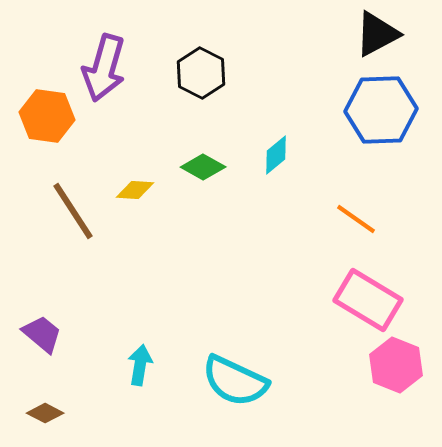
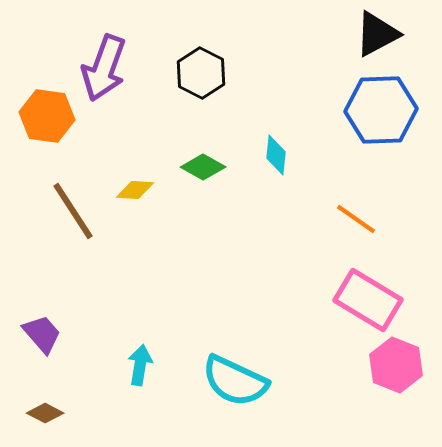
purple arrow: rotated 4 degrees clockwise
cyan diamond: rotated 45 degrees counterclockwise
purple trapezoid: rotated 9 degrees clockwise
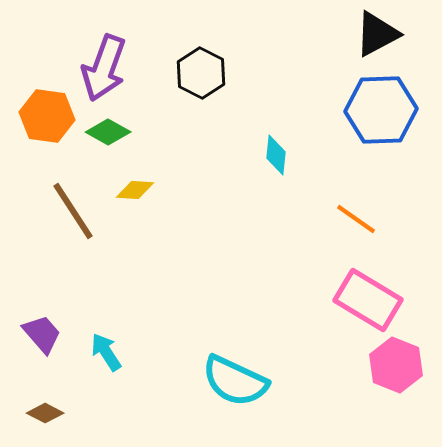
green diamond: moved 95 px left, 35 px up
cyan arrow: moved 34 px left, 13 px up; rotated 42 degrees counterclockwise
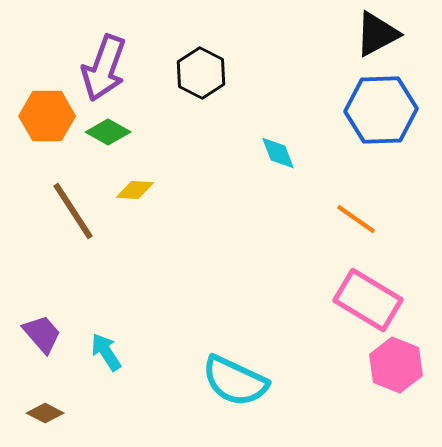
orange hexagon: rotated 8 degrees counterclockwise
cyan diamond: moved 2 px right, 2 px up; rotated 27 degrees counterclockwise
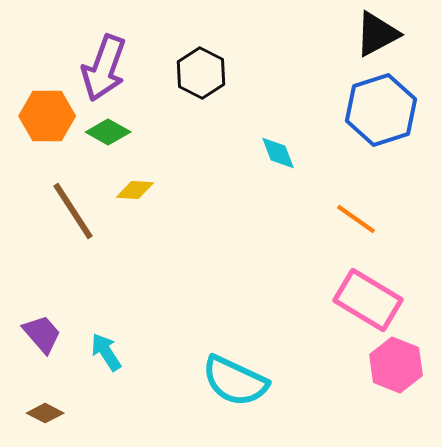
blue hexagon: rotated 16 degrees counterclockwise
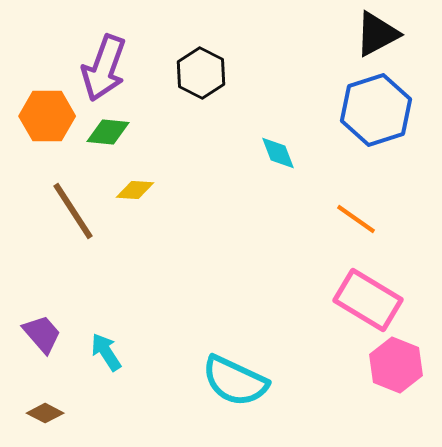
blue hexagon: moved 5 px left
green diamond: rotated 24 degrees counterclockwise
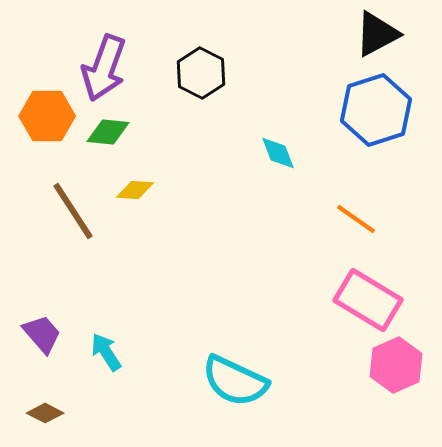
pink hexagon: rotated 14 degrees clockwise
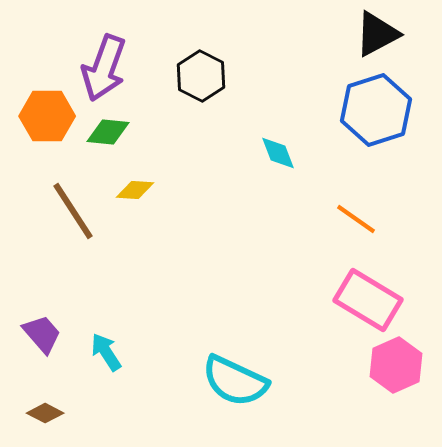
black hexagon: moved 3 px down
